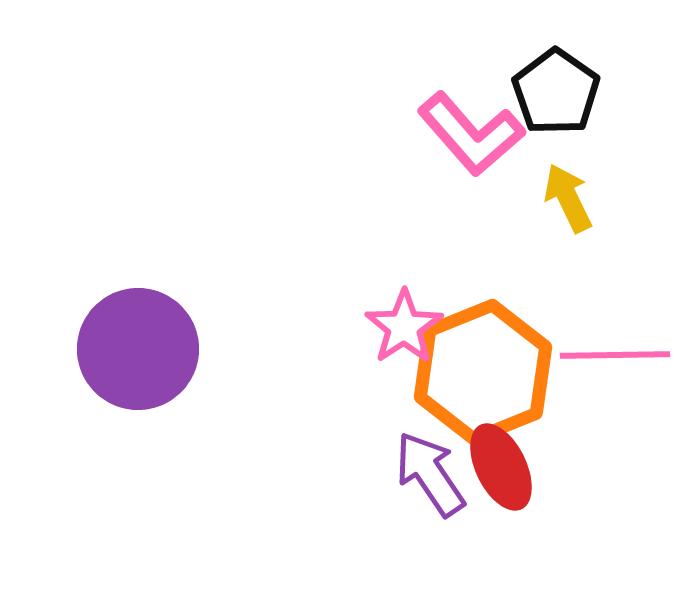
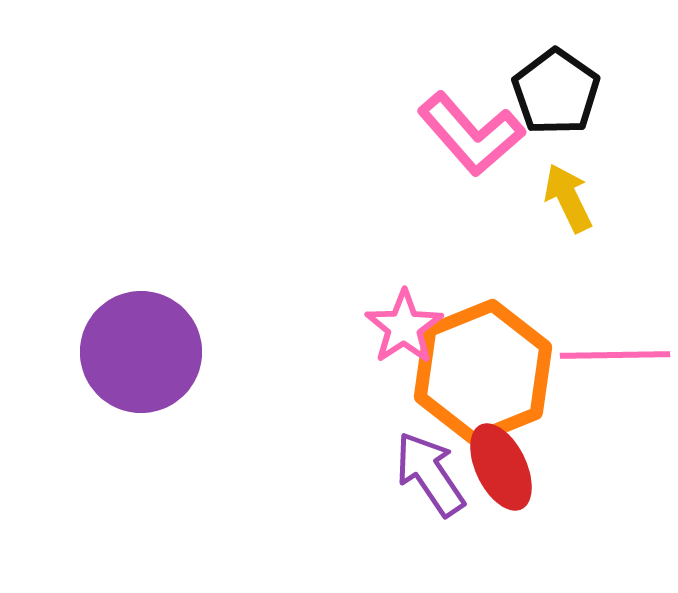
purple circle: moved 3 px right, 3 px down
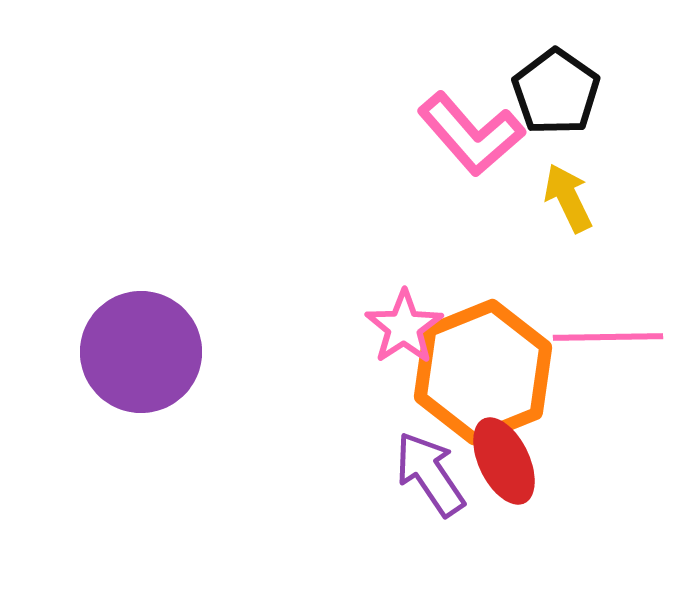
pink line: moved 7 px left, 18 px up
red ellipse: moved 3 px right, 6 px up
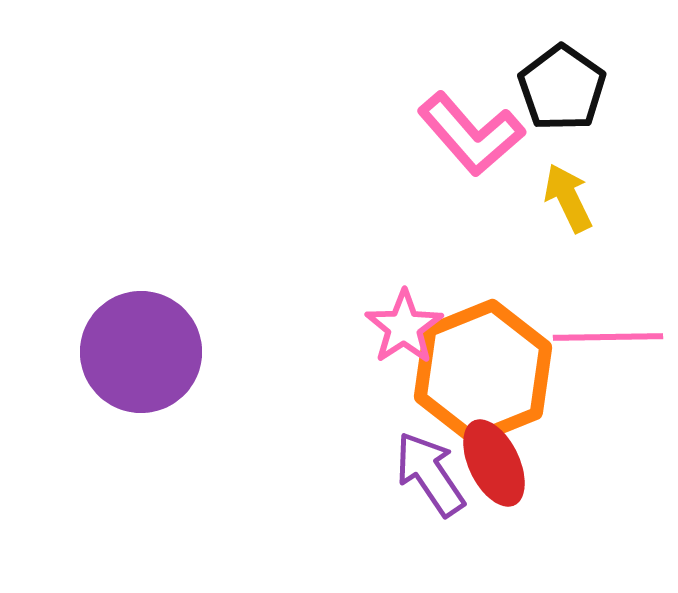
black pentagon: moved 6 px right, 4 px up
red ellipse: moved 10 px left, 2 px down
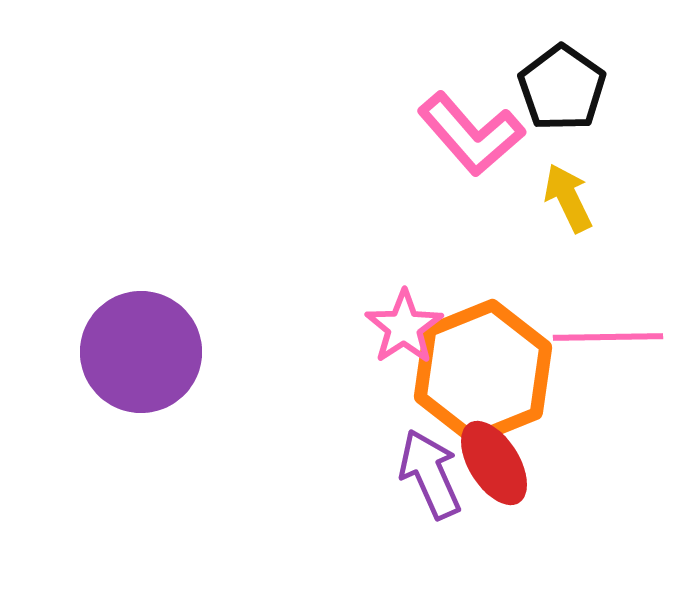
red ellipse: rotated 6 degrees counterclockwise
purple arrow: rotated 10 degrees clockwise
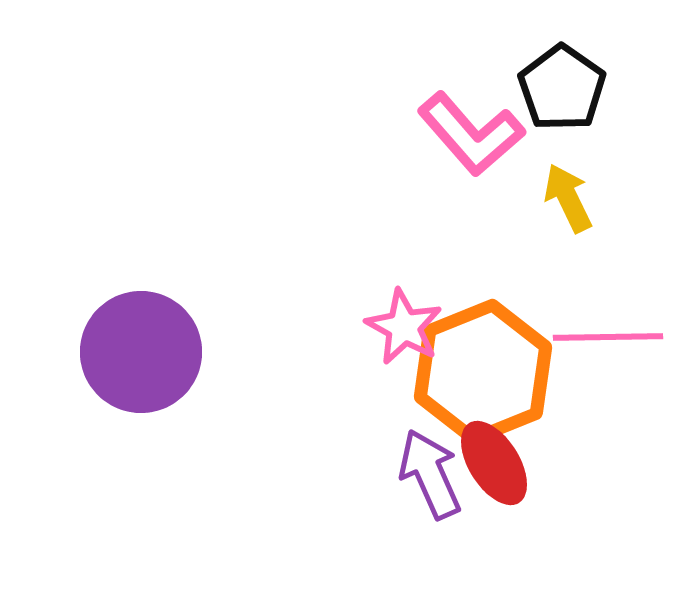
pink star: rotated 10 degrees counterclockwise
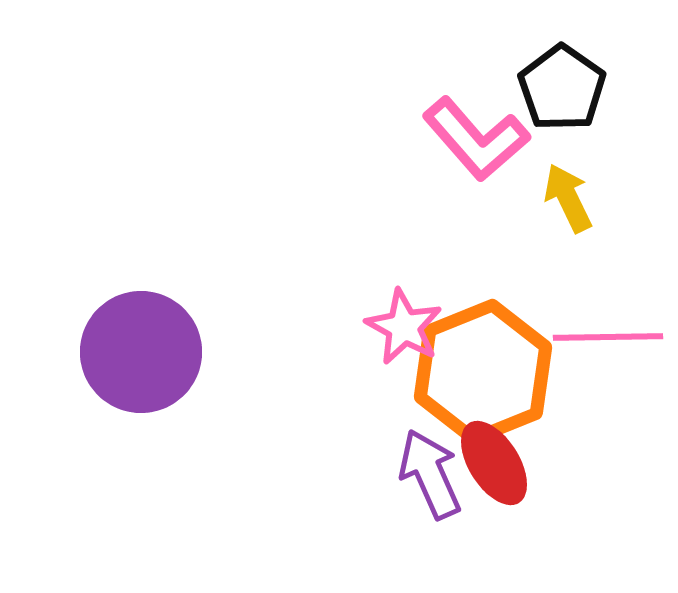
pink L-shape: moved 5 px right, 5 px down
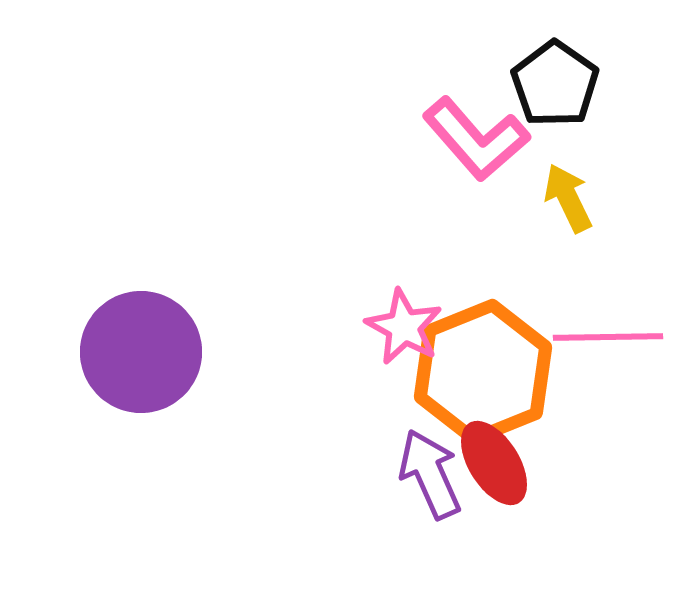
black pentagon: moved 7 px left, 4 px up
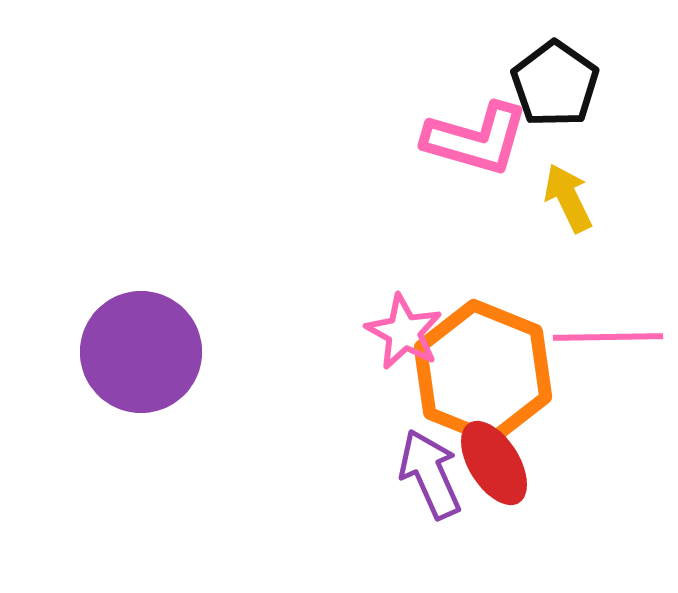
pink L-shape: rotated 33 degrees counterclockwise
pink star: moved 5 px down
orange hexagon: rotated 16 degrees counterclockwise
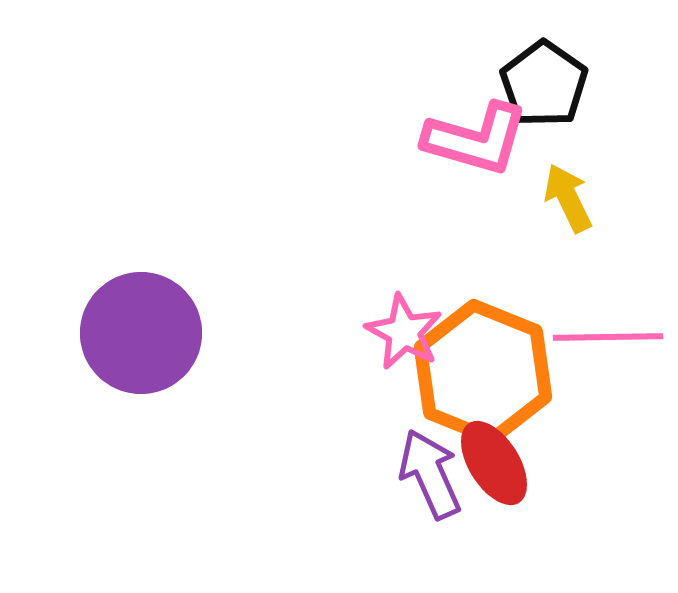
black pentagon: moved 11 px left
purple circle: moved 19 px up
